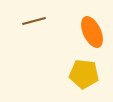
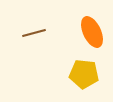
brown line: moved 12 px down
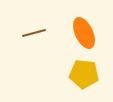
orange ellipse: moved 8 px left, 1 px down
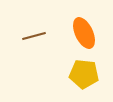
brown line: moved 3 px down
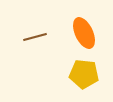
brown line: moved 1 px right, 1 px down
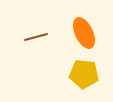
brown line: moved 1 px right
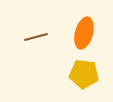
orange ellipse: rotated 40 degrees clockwise
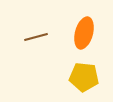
yellow pentagon: moved 3 px down
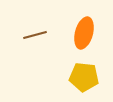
brown line: moved 1 px left, 2 px up
